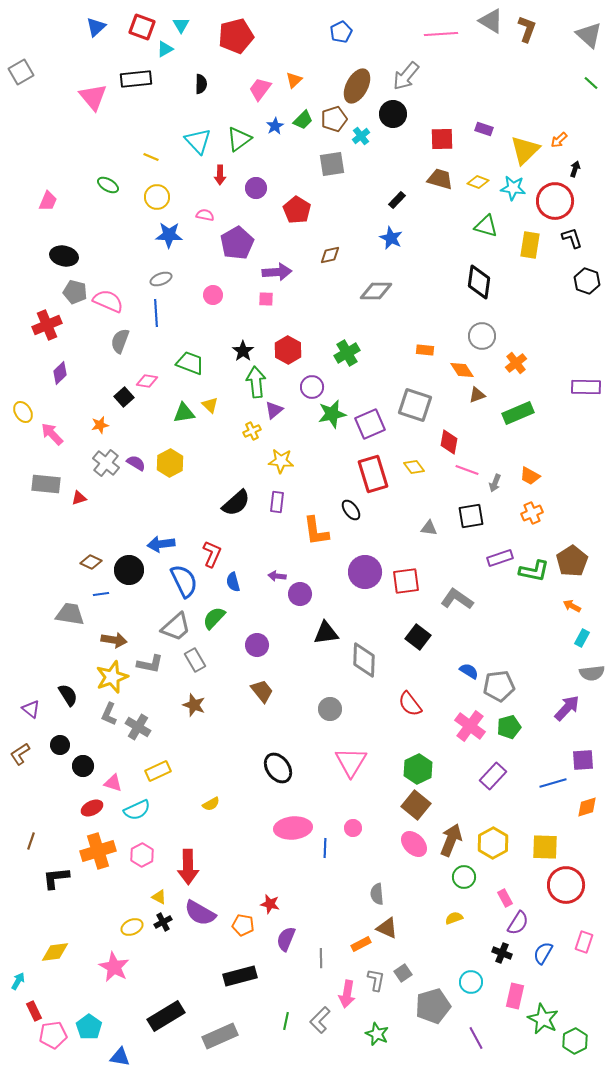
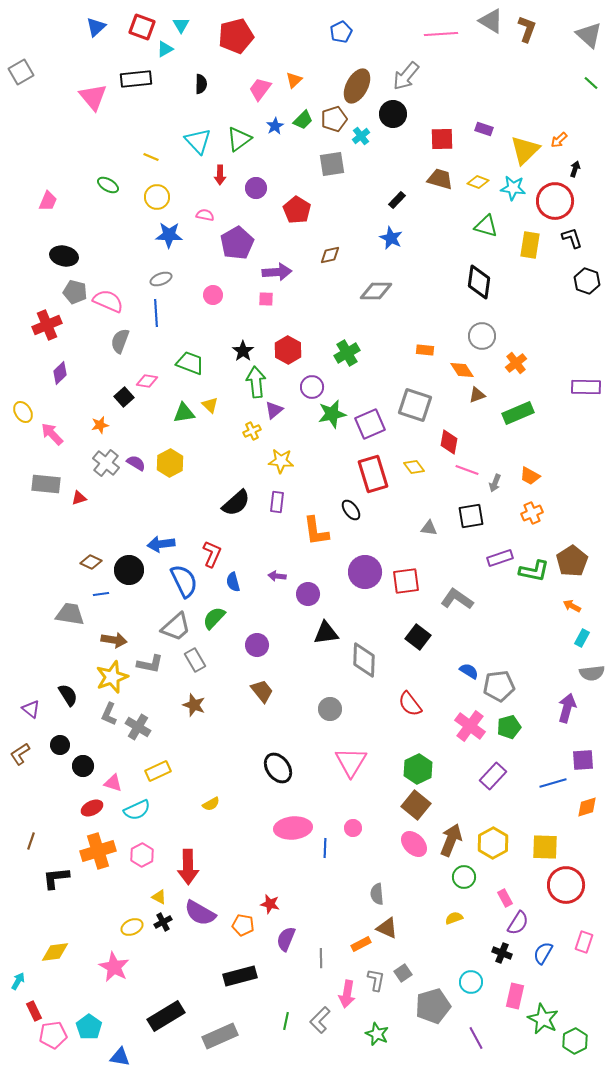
purple circle at (300, 594): moved 8 px right
purple arrow at (567, 708): rotated 28 degrees counterclockwise
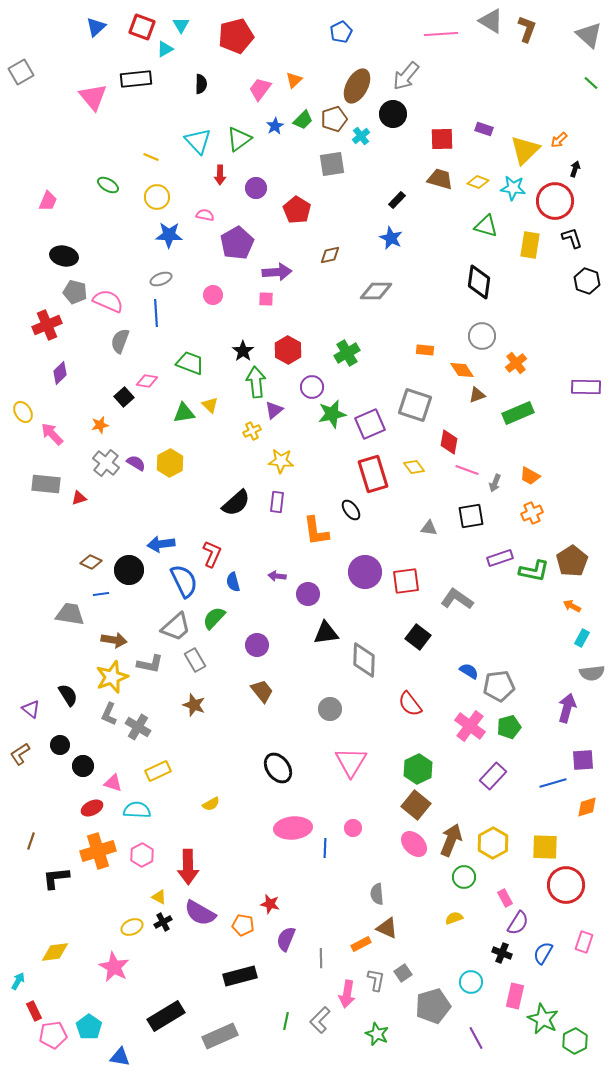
cyan semicircle at (137, 810): rotated 152 degrees counterclockwise
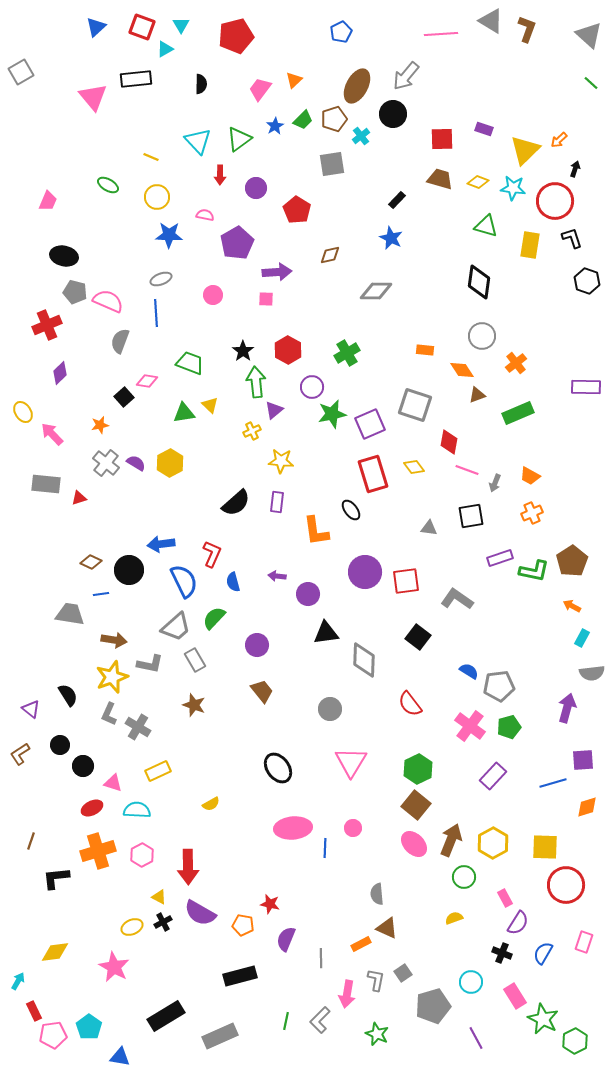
pink rectangle at (515, 996): rotated 45 degrees counterclockwise
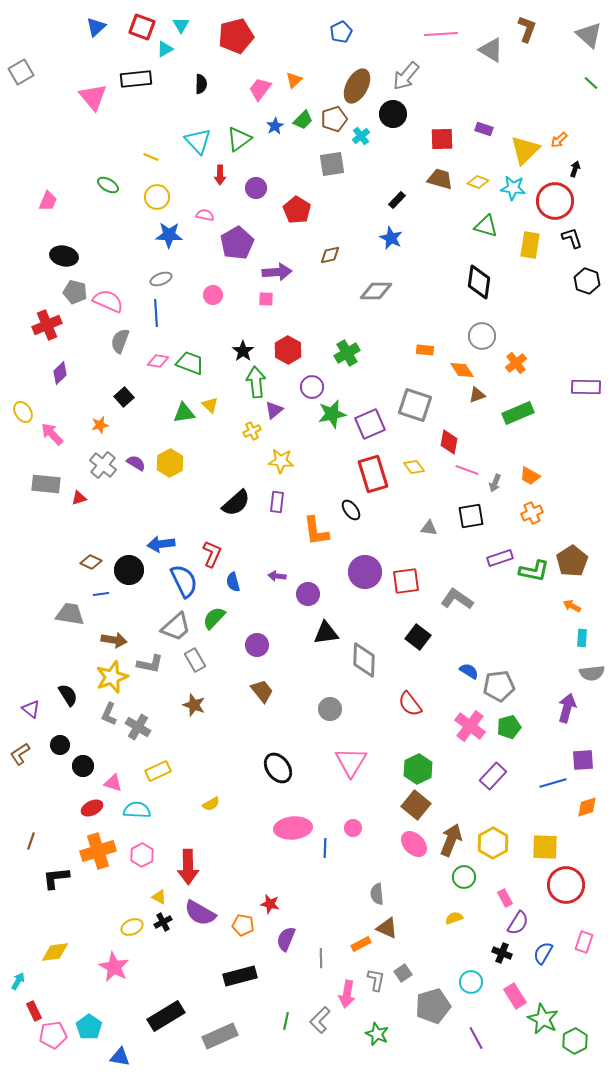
gray triangle at (491, 21): moved 29 px down
pink diamond at (147, 381): moved 11 px right, 20 px up
gray cross at (106, 463): moved 3 px left, 2 px down
cyan rectangle at (582, 638): rotated 24 degrees counterclockwise
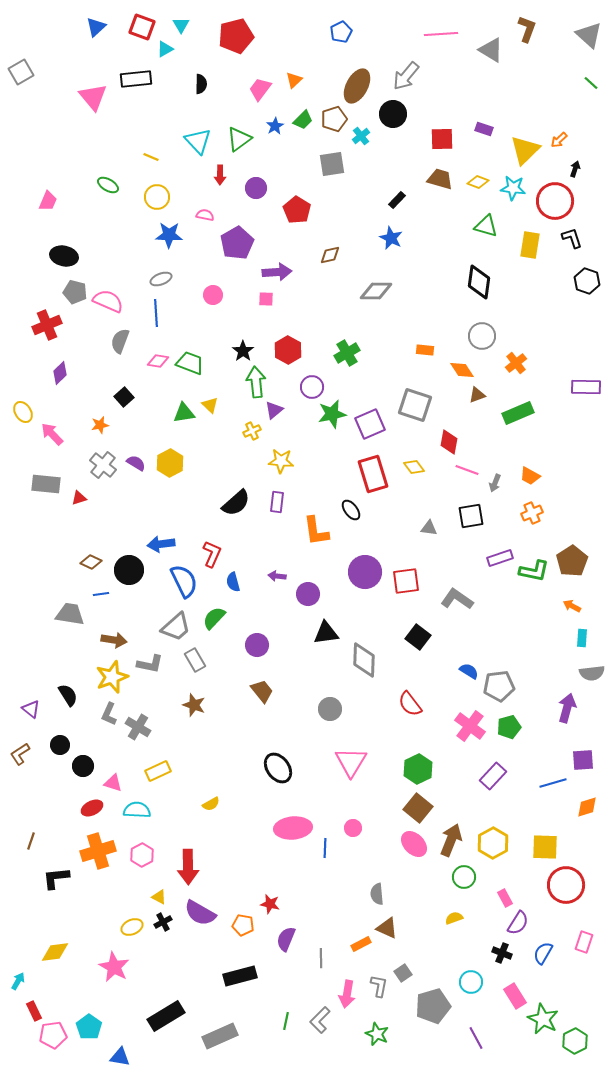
brown square at (416, 805): moved 2 px right, 3 px down
gray L-shape at (376, 980): moved 3 px right, 6 px down
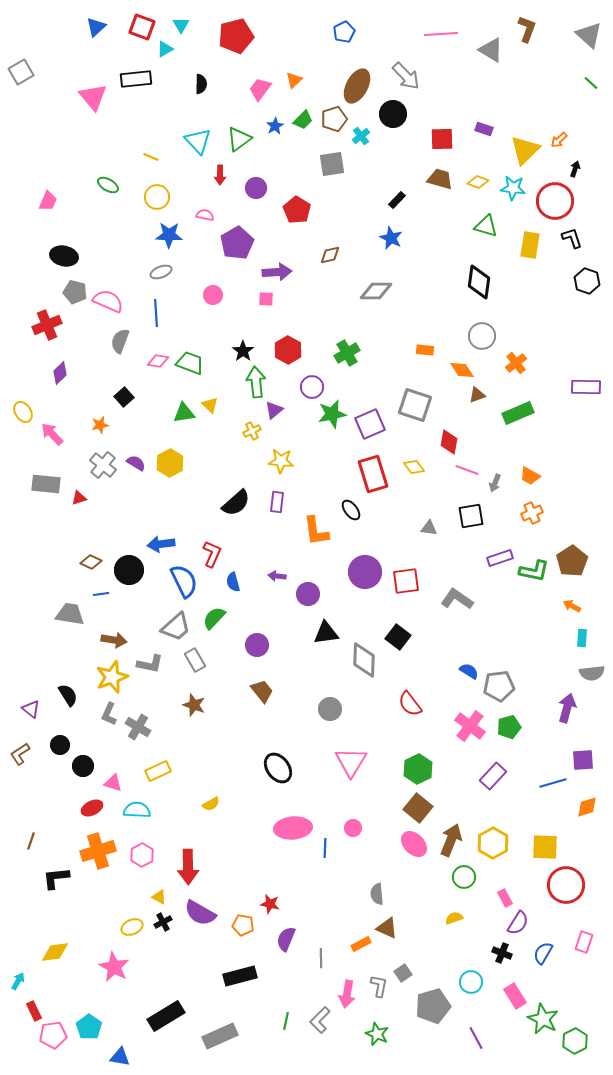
blue pentagon at (341, 32): moved 3 px right
gray arrow at (406, 76): rotated 84 degrees counterclockwise
gray ellipse at (161, 279): moved 7 px up
black square at (418, 637): moved 20 px left
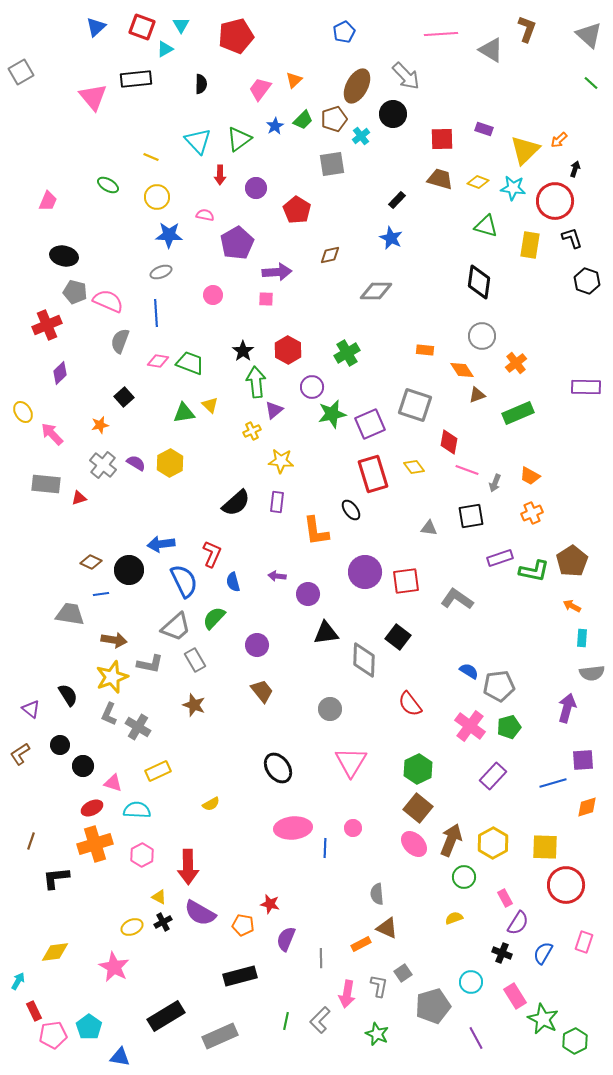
orange cross at (98, 851): moved 3 px left, 7 px up
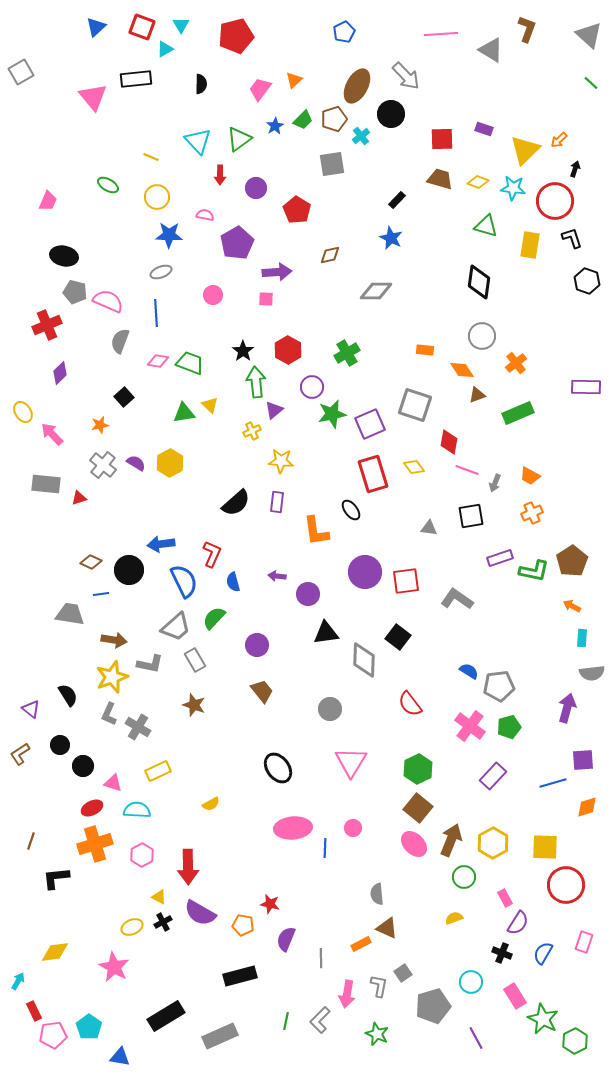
black circle at (393, 114): moved 2 px left
